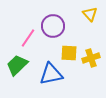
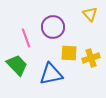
purple circle: moved 1 px down
pink line: moved 2 px left; rotated 54 degrees counterclockwise
green trapezoid: rotated 90 degrees clockwise
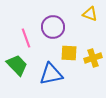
yellow triangle: rotated 28 degrees counterclockwise
yellow cross: moved 2 px right
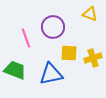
green trapezoid: moved 2 px left, 5 px down; rotated 25 degrees counterclockwise
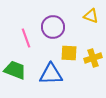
yellow triangle: moved 1 px right, 2 px down
blue triangle: rotated 10 degrees clockwise
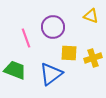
blue triangle: rotated 35 degrees counterclockwise
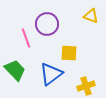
purple circle: moved 6 px left, 3 px up
yellow cross: moved 7 px left, 28 px down
green trapezoid: rotated 25 degrees clockwise
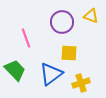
purple circle: moved 15 px right, 2 px up
yellow cross: moved 5 px left, 3 px up
